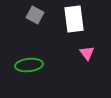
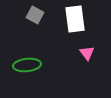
white rectangle: moved 1 px right
green ellipse: moved 2 px left
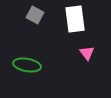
green ellipse: rotated 16 degrees clockwise
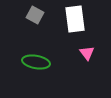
green ellipse: moved 9 px right, 3 px up
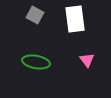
pink triangle: moved 7 px down
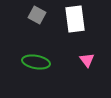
gray square: moved 2 px right
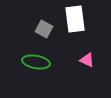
gray square: moved 7 px right, 14 px down
pink triangle: rotated 28 degrees counterclockwise
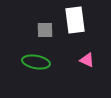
white rectangle: moved 1 px down
gray square: moved 1 px right, 1 px down; rotated 30 degrees counterclockwise
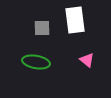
gray square: moved 3 px left, 2 px up
pink triangle: rotated 14 degrees clockwise
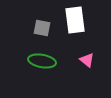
gray square: rotated 12 degrees clockwise
green ellipse: moved 6 px right, 1 px up
